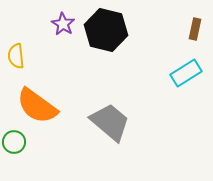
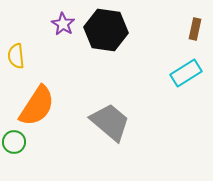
black hexagon: rotated 6 degrees counterclockwise
orange semicircle: rotated 93 degrees counterclockwise
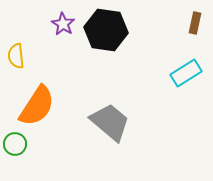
brown rectangle: moved 6 px up
green circle: moved 1 px right, 2 px down
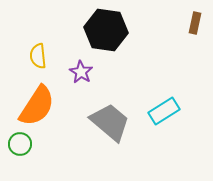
purple star: moved 18 px right, 48 px down
yellow semicircle: moved 22 px right
cyan rectangle: moved 22 px left, 38 px down
green circle: moved 5 px right
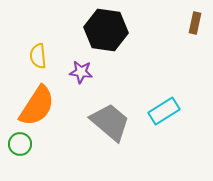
purple star: rotated 25 degrees counterclockwise
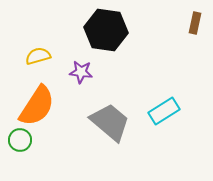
yellow semicircle: rotated 80 degrees clockwise
green circle: moved 4 px up
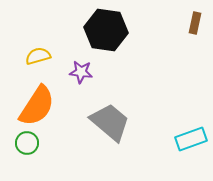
cyan rectangle: moved 27 px right, 28 px down; rotated 12 degrees clockwise
green circle: moved 7 px right, 3 px down
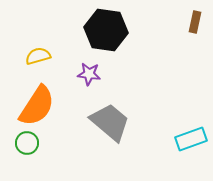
brown rectangle: moved 1 px up
purple star: moved 8 px right, 2 px down
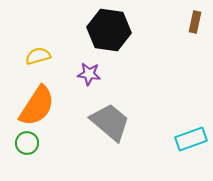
black hexagon: moved 3 px right
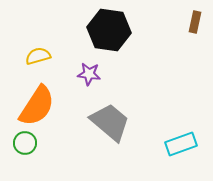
cyan rectangle: moved 10 px left, 5 px down
green circle: moved 2 px left
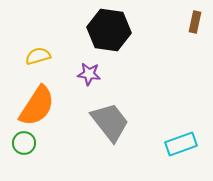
gray trapezoid: rotated 12 degrees clockwise
green circle: moved 1 px left
